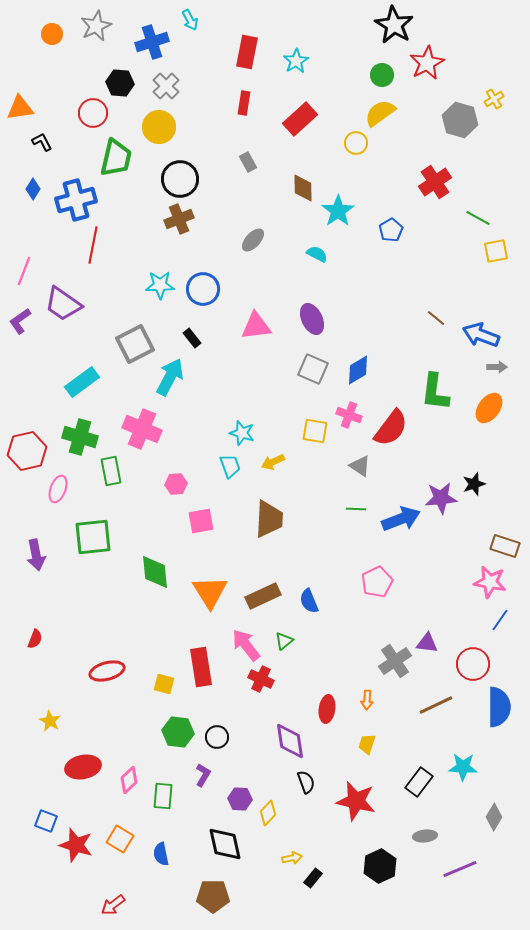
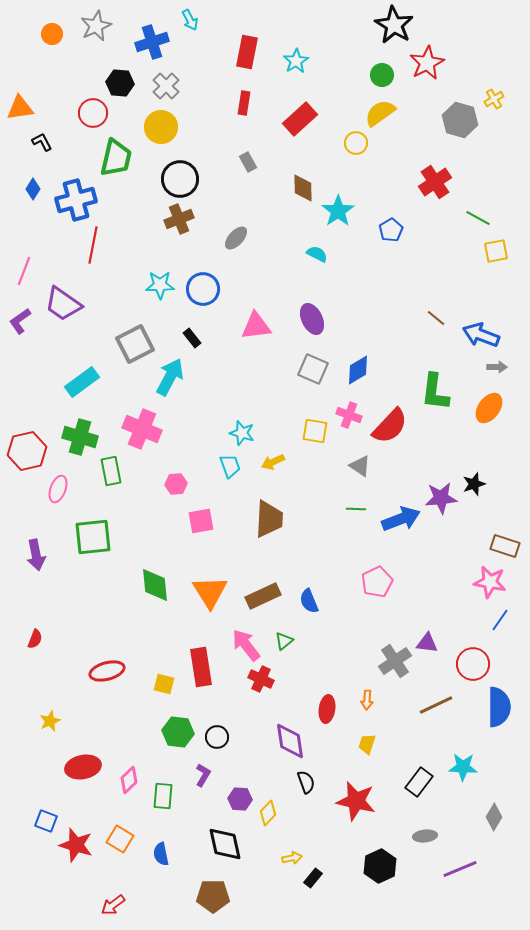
yellow circle at (159, 127): moved 2 px right
gray ellipse at (253, 240): moved 17 px left, 2 px up
red semicircle at (391, 428): moved 1 px left, 2 px up; rotated 6 degrees clockwise
green diamond at (155, 572): moved 13 px down
yellow star at (50, 721): rotated 20 degrees clockwise
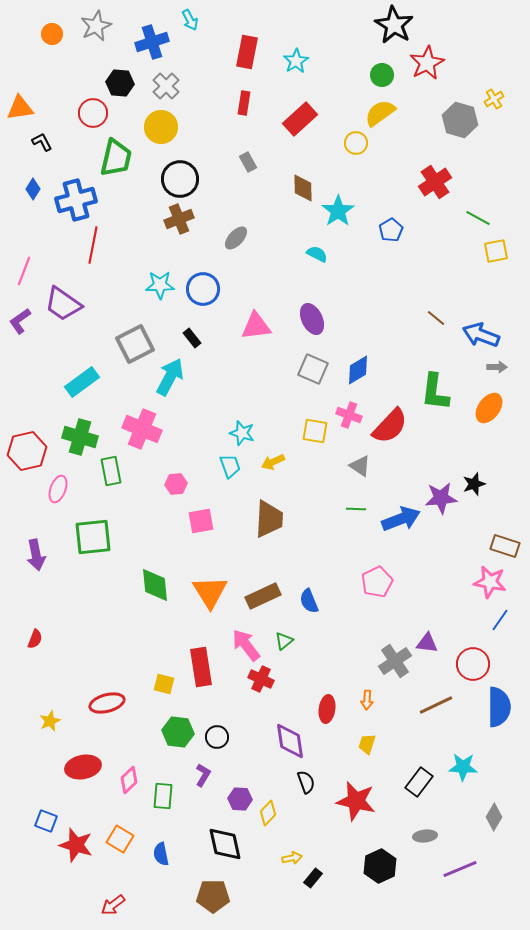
red ellipse at (107, 671): moved 32 px down
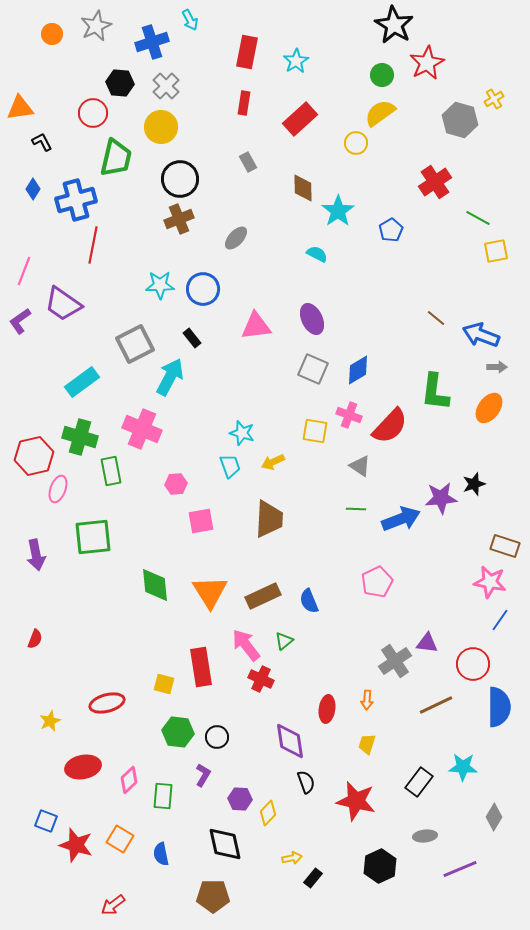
red hexagon at (27, 451): moved 7 px right, 5 px down
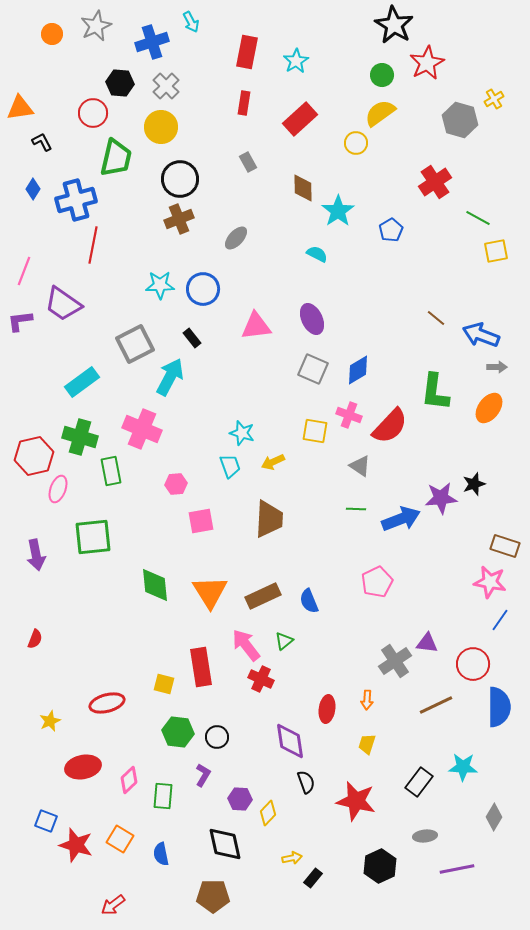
cyan arrow at (190, 20): moved 1 px right, 2 px down
purple L-shape at (20, 321): rotated 28 degrees clockwise
purple line at (460, 869): moved 3 px left; rotated 12 degrees clockwise
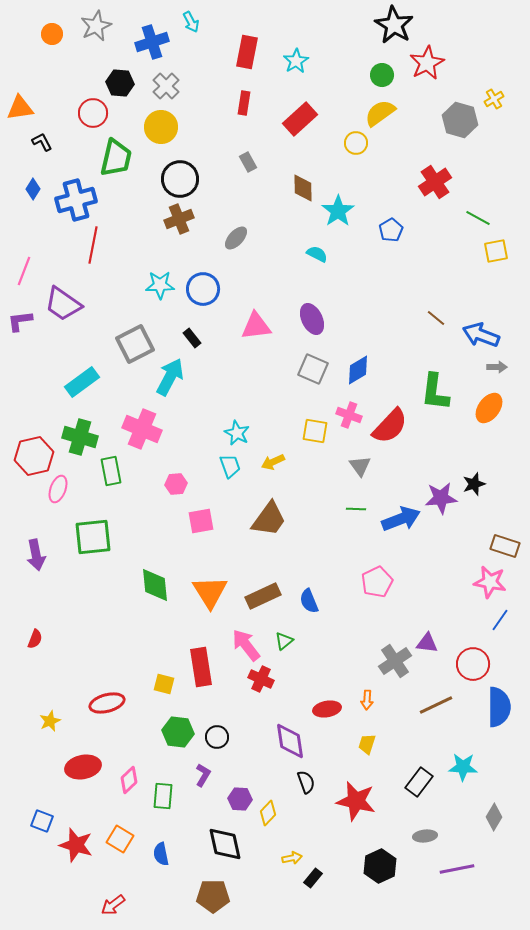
cyan star at (242, 433): moved 5 px left; rotated 10 degrees clockwise
gray triangle at (360, 466): rotated 20 degrees clockwise
brown trapezoid at (269, 519): rotated 33 degrees clockwise
red ellipse at (327, 709): rotated 72 degrees clockwise
blue square at (46, 821): moved 4 px left
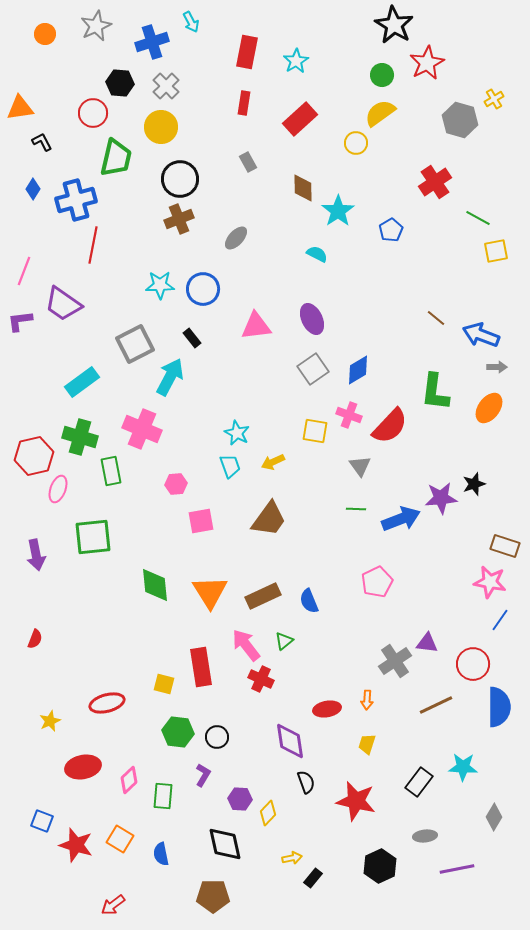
orange circle at (52, 34): moved 7 px left
gray square at (313, 369): rotated 32 degrees clockwise
